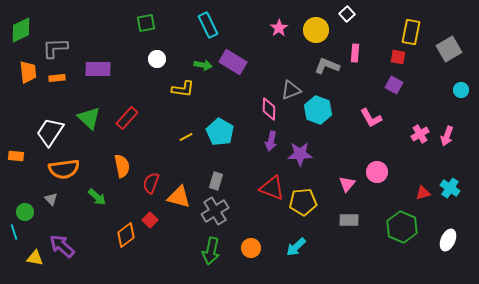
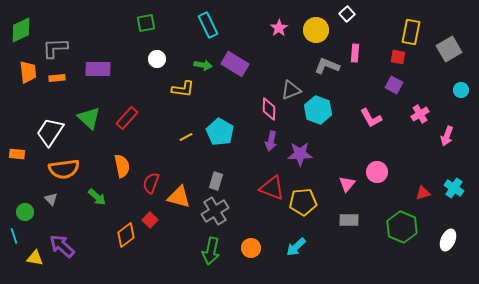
purple rectangle at (233, 62): moved 2 px right, 2 px down
pink cross at (420, 134): moved 20 px up
orange rectangle at (16, 156): moved 1 px right, 2 px up
cyan cross at (450, 188): moved 4 px right
cyan line at (14, 232): moved 4 px down
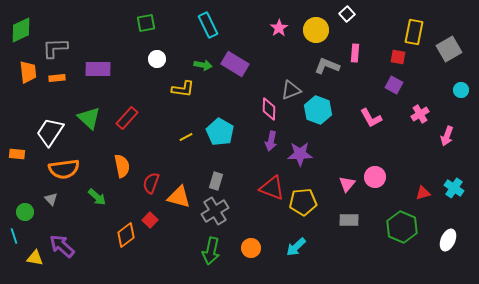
yellow rectangle at (411, 32): moved 3 px right
pink circle at (377, 172): moved 2 px left, 5 px down
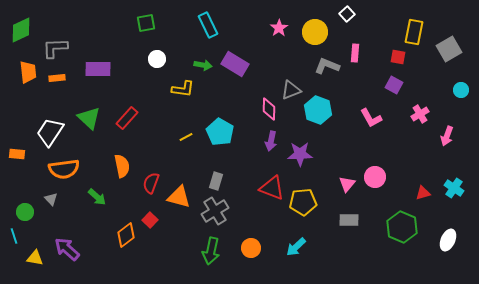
yellow circle at (316, 30): moved 1 px left, 2 px down
purple arrow at (62, 246): moved 5 px right, 3 px down
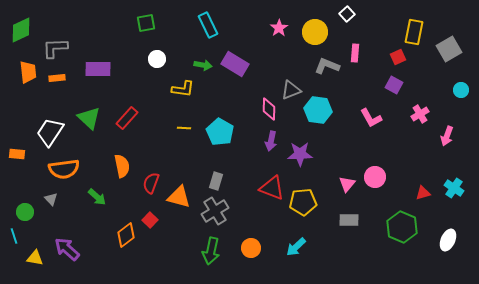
red square at (398, 57): rotated 35 degrees counterclockwise
cyan hexagon at (318, 110): rotated 12 degrees counterclockwise
yellow line at (186, 137): moved 2 px left, 9 px up; rotated 32 degrees clockwise
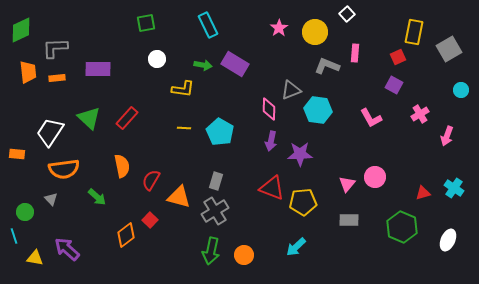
red semicircle at (151, 183): moved 3 px up; rotated 10 degrees clockwise
orange circle at (251, 248): moved 7 px left, 7 px down
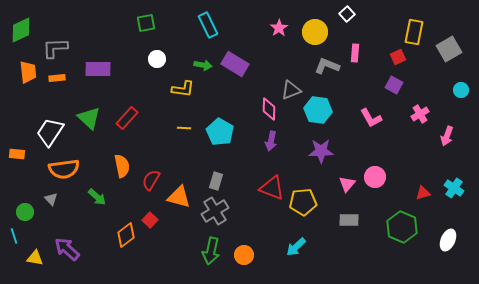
purple star at (300, 154): moved 21 px right, 3 px up
